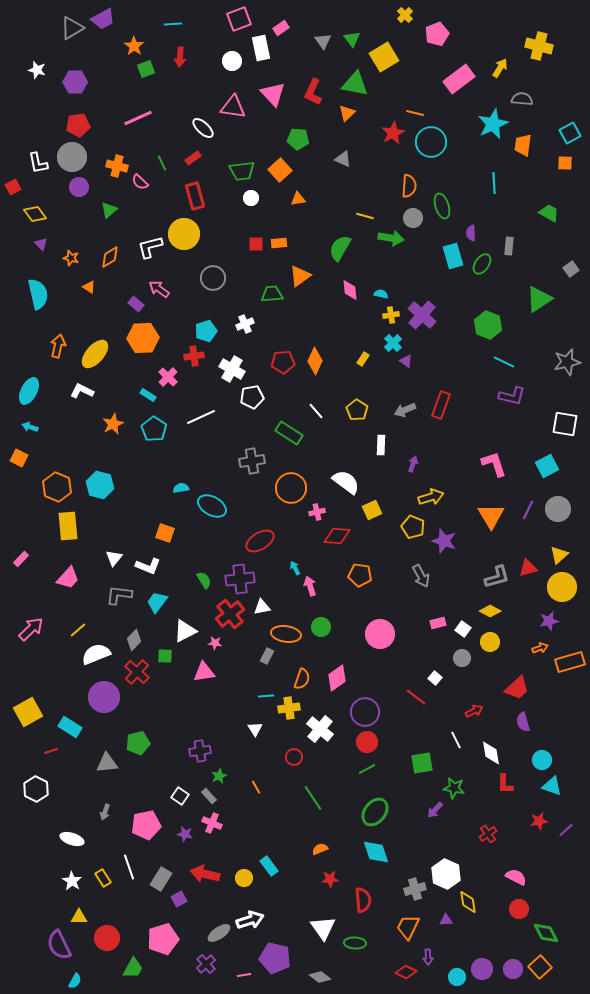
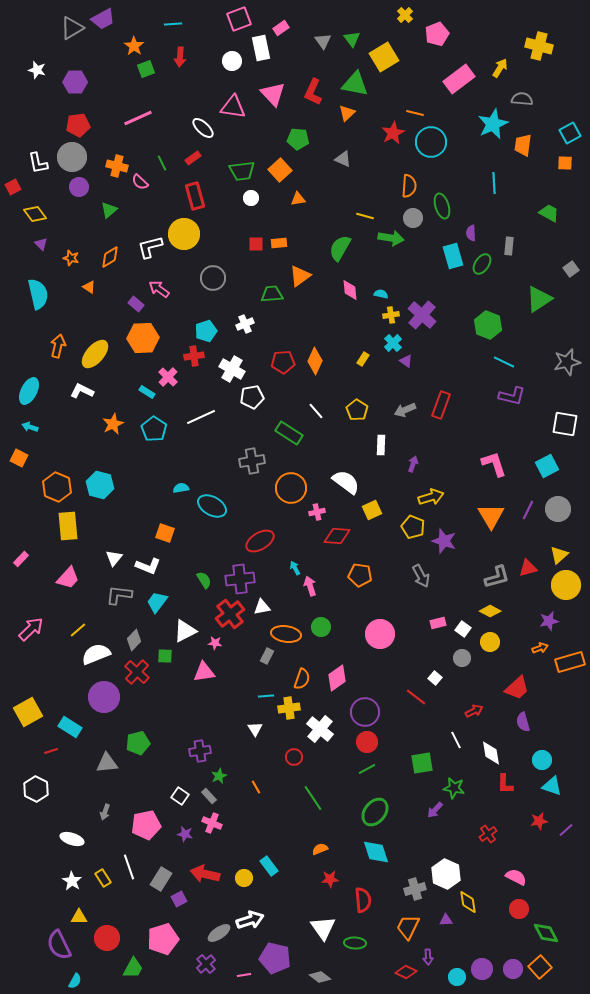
cyan rectangle at (148, 395): moved 1 px left, 3 px up
yellow circle at (562, 587): moved 4 px right, 2 px up
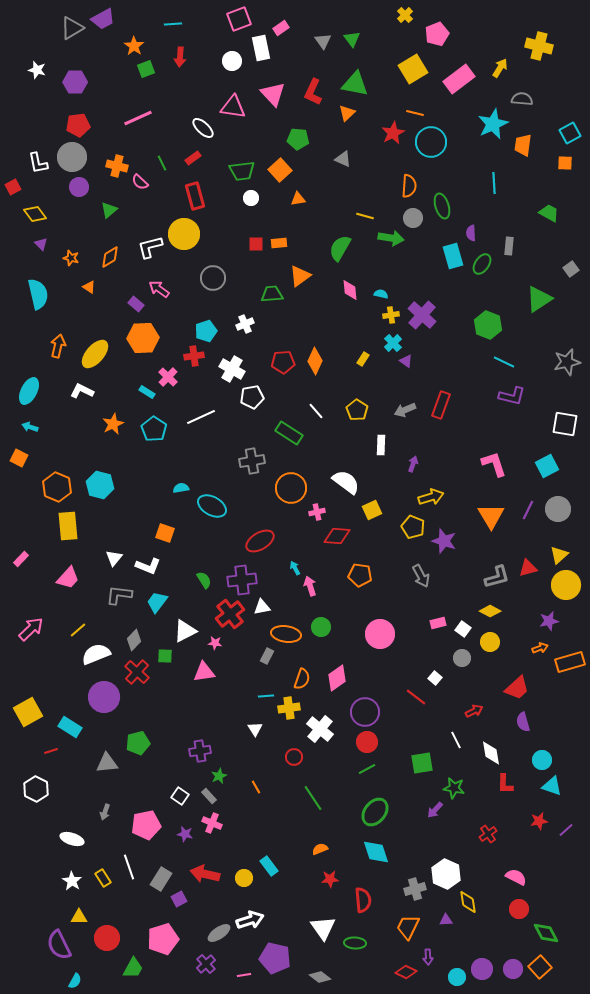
yellow square at (384, 57): moved 29 px right, 12 px down
purple cross at (240, 579): moved 2 px right, 1 px down
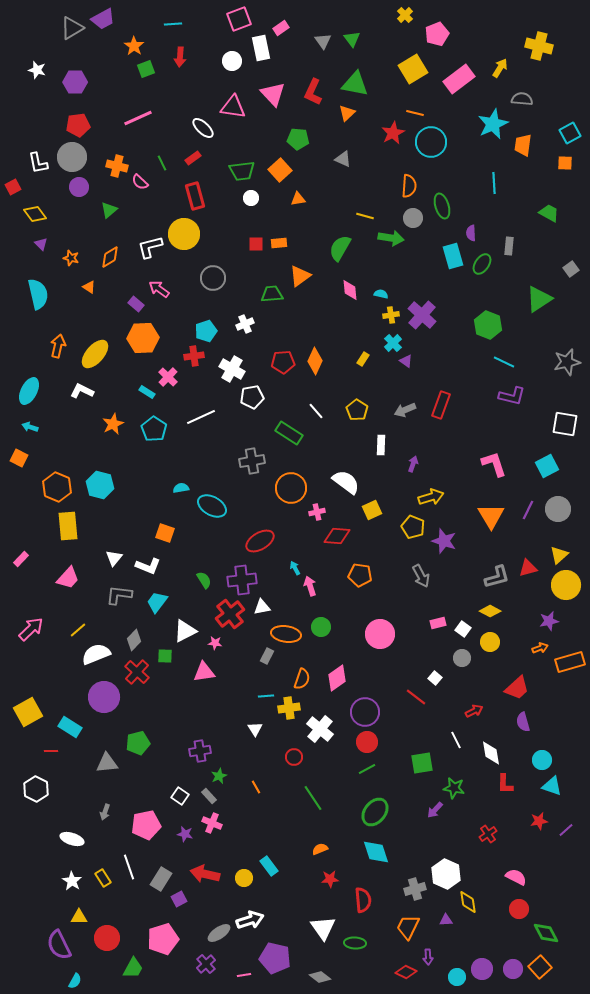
red line at (51, 751): rotated 16 degrees clockwise
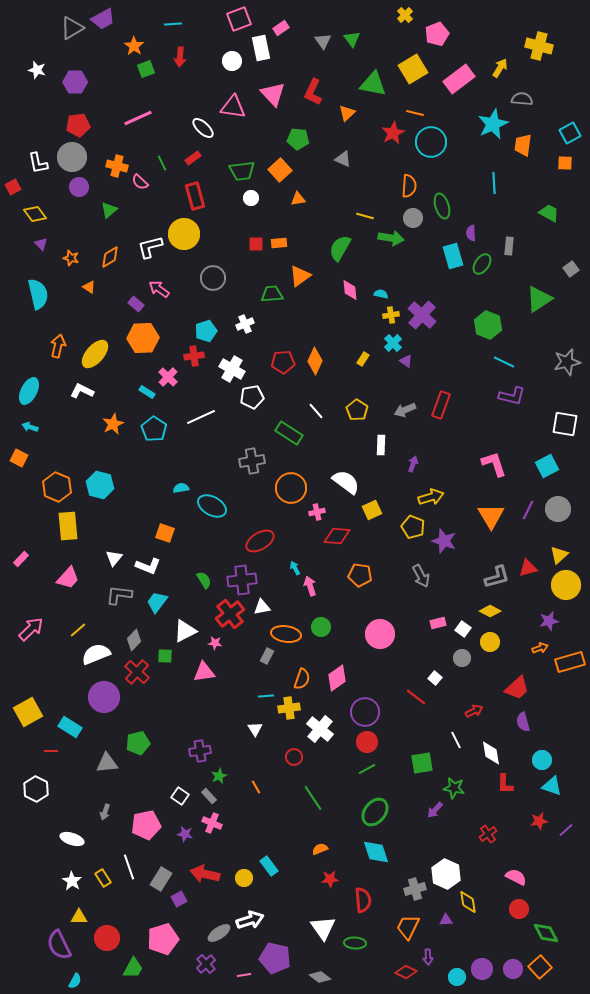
green triangle at (355, 84): moved 18 px right
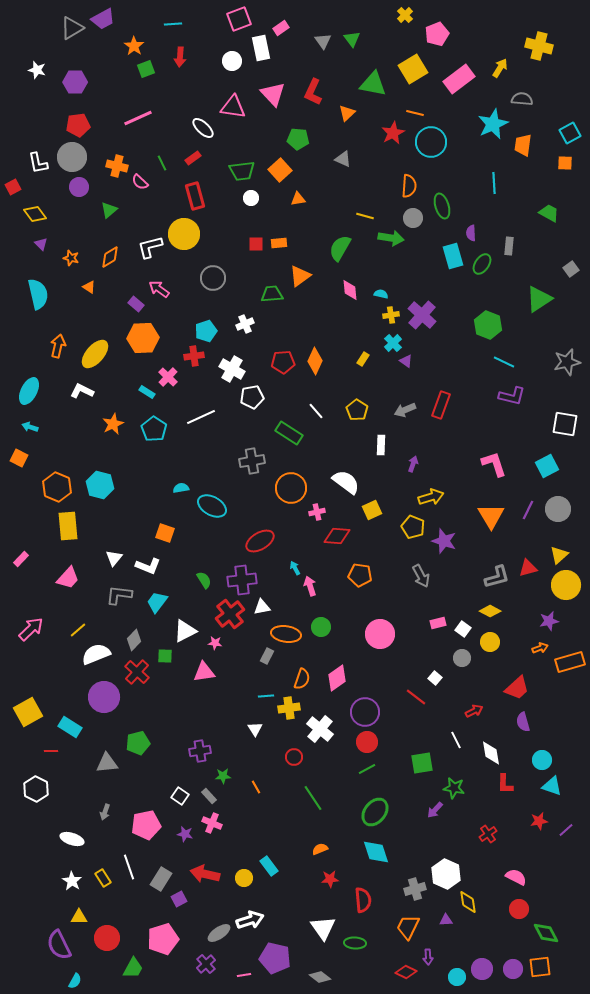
green star at (219, 776): moved 4 px right; rotated 21 degrees clockwise
orange square at (540, 967): rotated 35 degrees clockwise
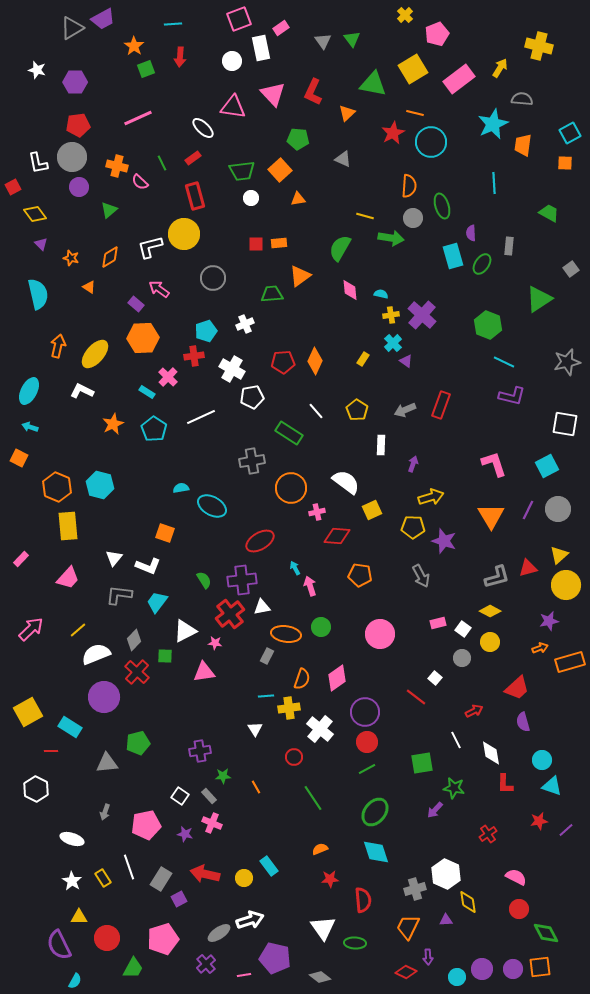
yellow pentagon at (413, 527): rotated 20 degrees counterclockwise
